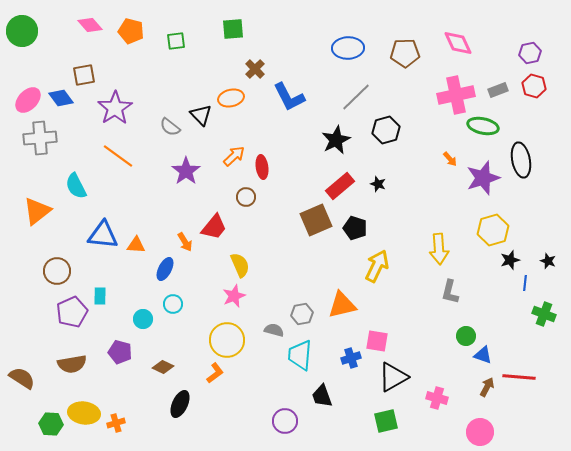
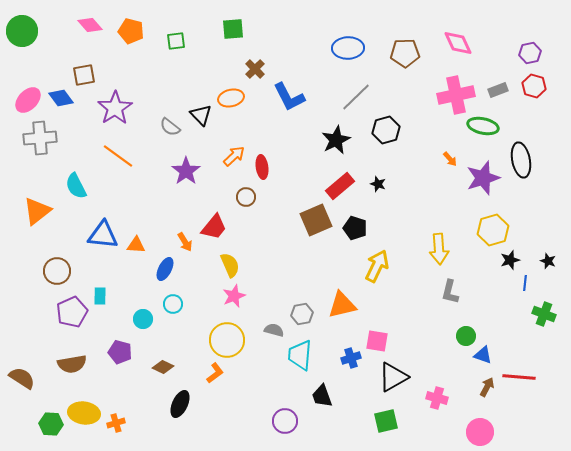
yellow semicircle at (240, 265): moved 10 px left
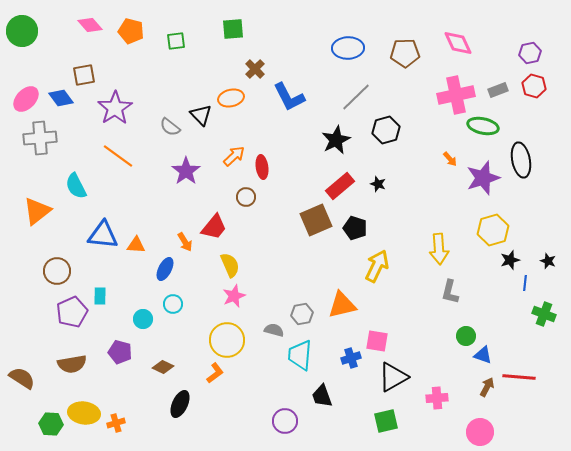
pink ellipse at (28, 100): moved 2 px left, 1 px up
pink cross at (437, 398): rotated 20 degrees counterclockwise
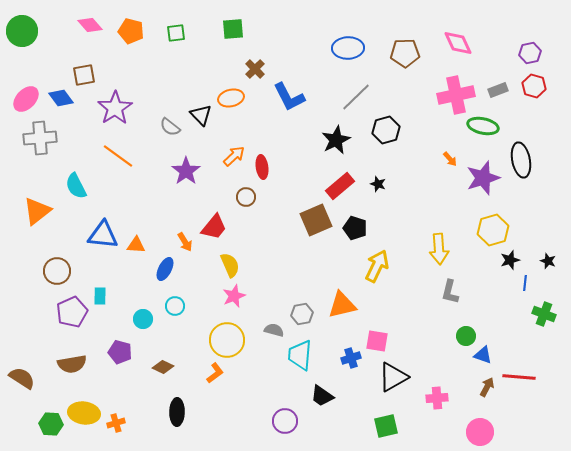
green square at (176, 41): moved 8 px up
cyan circle at (173, 304): moved 2 px right, 2 px down
black trapezoid at (322, 396): rotated 35 degrees counterclockwise
black ellipse at (180, 404): moved 3 px left, 8 px down; rotated 24 degrees counterclockwise
green square at (386, 421): moved 5 px down
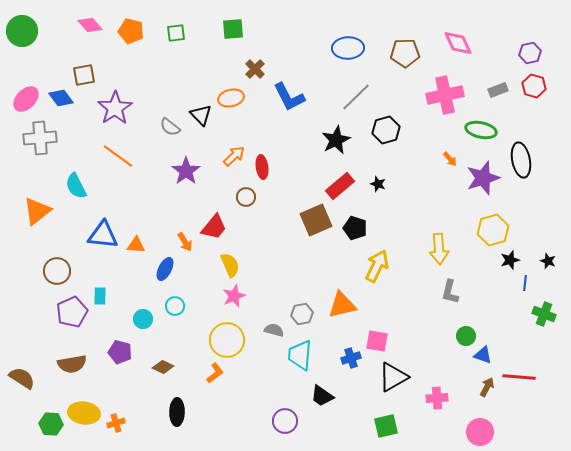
pink cross at (456, 95): moved 11 px left
green ellipse at (483, 126): moved 2 px left, 4 px down
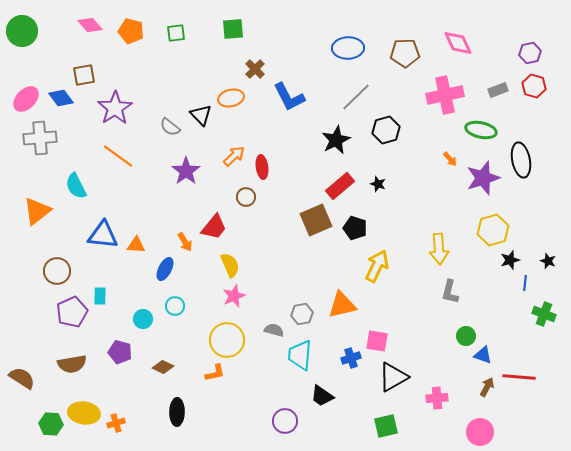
orange L-shape at (215, 373): rotated 25 degrees clockwise
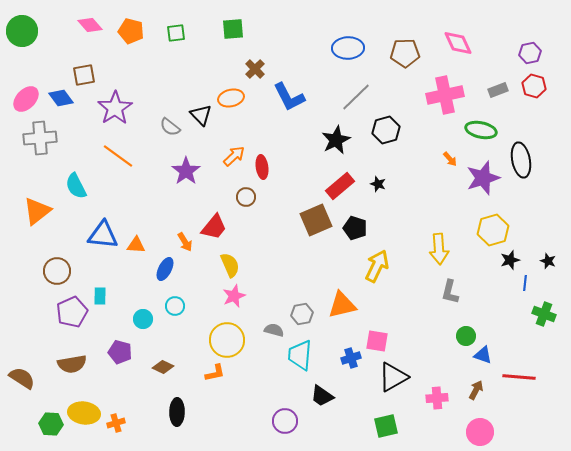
brown arrow at (487, 387): moved 11 px left, 3 px down
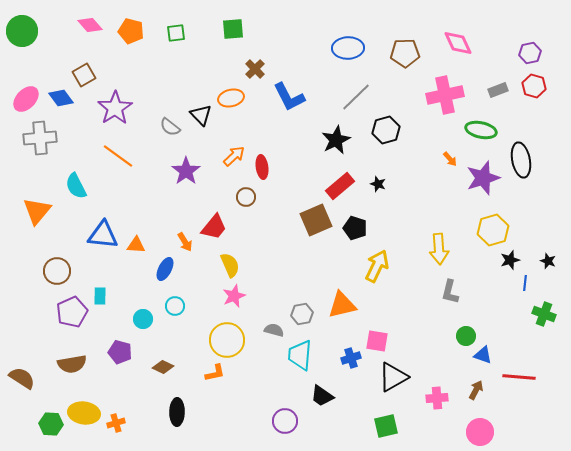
brown square at (84, 75): rotated 20 degrees counterclockwise
orange triangle at (37, 211): rotated 12 degrees counterclockwise
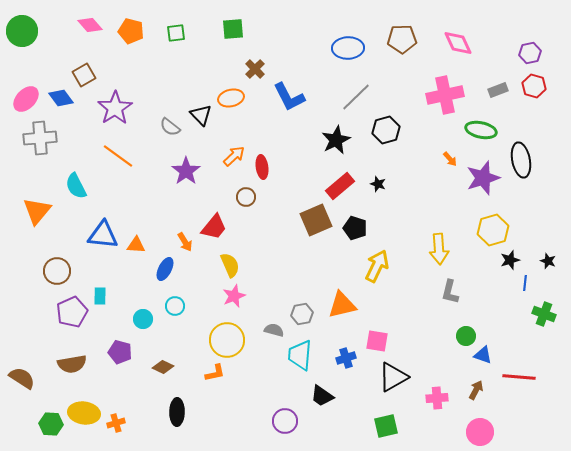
brown pentagon at (405, 53): moved 3 px left, 14 px up
blue cross at (351, 358): moved 5 px left
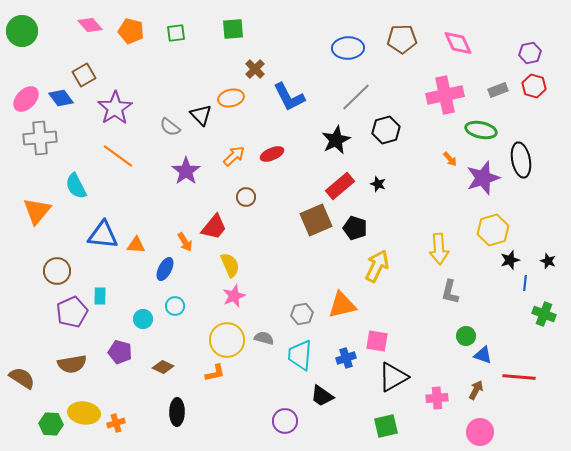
red ellipse at (262, 167): moved 10 px right, 13 px up; rotated 75 degrees clockwise
gray semicircle at (274, 330): moved 10 px left, 8 px down
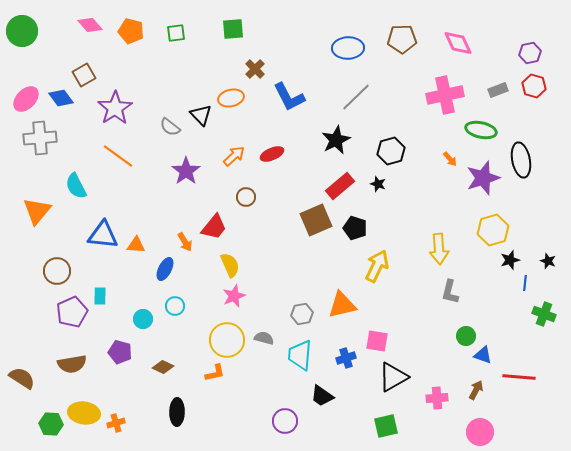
black hexagon at (386, 130): moved 5 px right, 21 px down
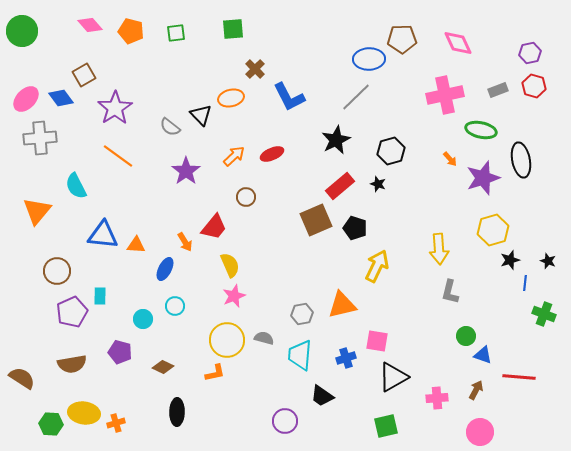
blue ellipse at (348, 48): moved 21 px right, 11 px down
